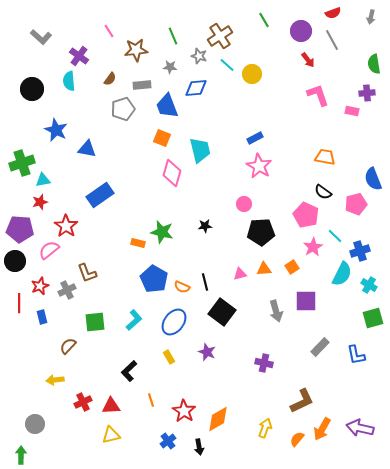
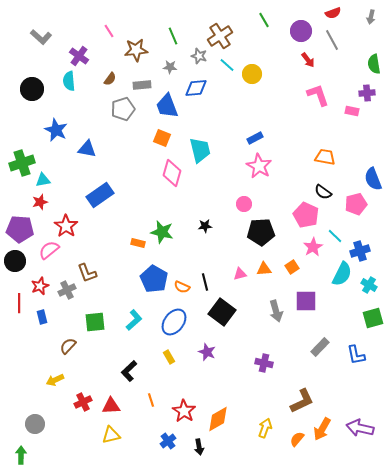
yellow arrow at (55, 380): rotated 18 degrees counterclockwise
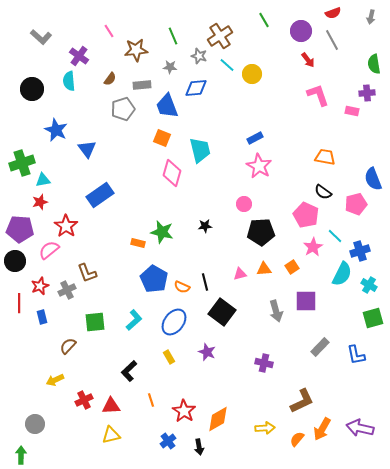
blue triangle at (87, 149): rotated 42 degrees clockwise
red cross at (83, 402): moved 1 px right, 2 px up
yellow arrow at (265, 428): rotated 66 degrees clockwise
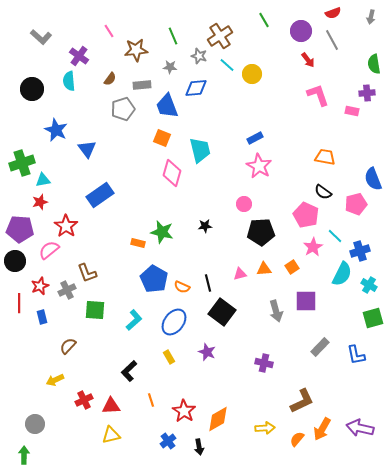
black line at (205, 282): moved 3 px right, 1 px down
green square at (95, 322): moved 12 px up; rotated 10 degrees clockwise
green arrow at (21, 455): moved 3 px right
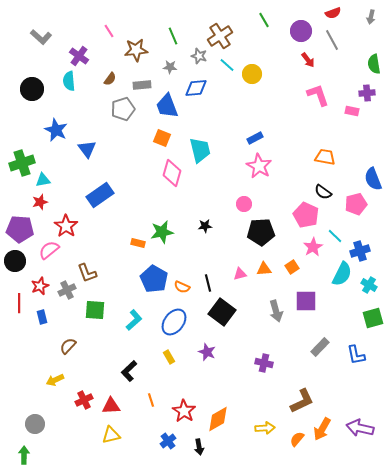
green star at (162, 232): rotated 25 degrees counterclockwise
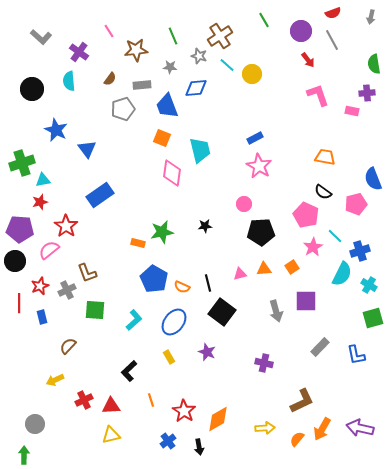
purple cross at (79, 56): moved 4 px up
pink diamond at (172, 173): rotated 8 degrees counterclockwise
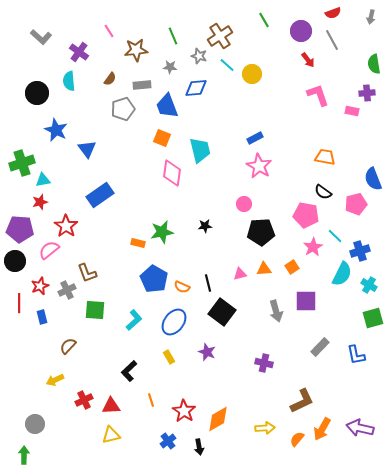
black circle at (32, 89): moved 5 px right, 4 px down
pink pentagon at (306, 215): rotated 15 degrees counterclockwise
